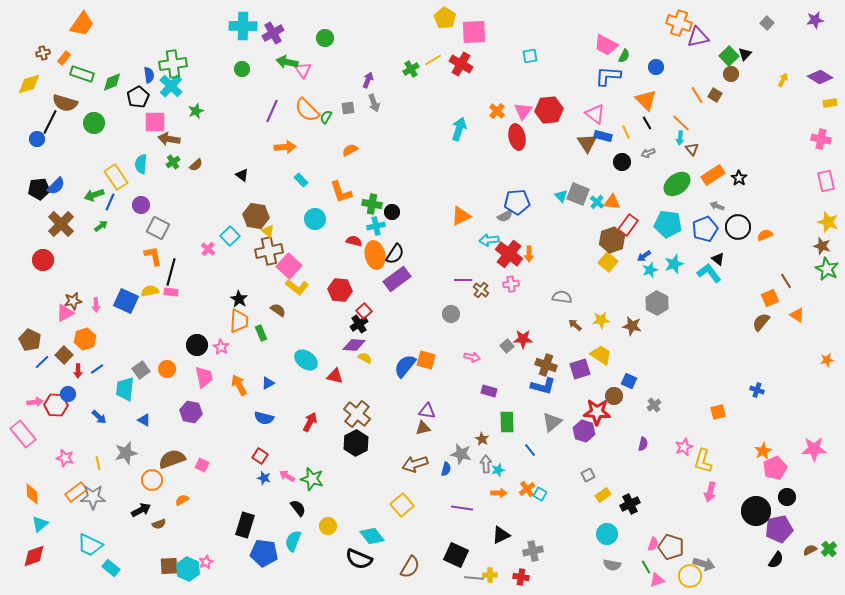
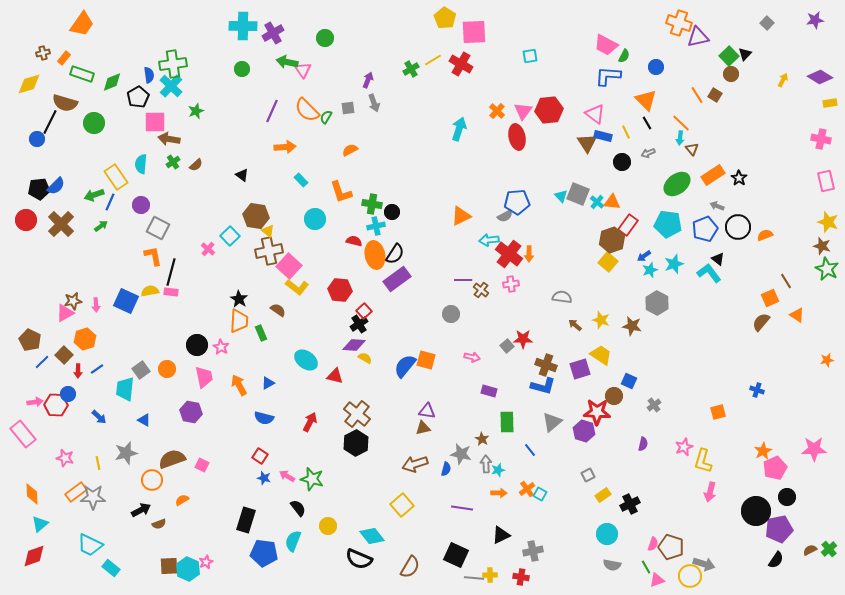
red circle at (43, 260): moved 17 px left, 40 px up
yellow star at (601, 320): rotated 24 degrees clockwise
black rectangle at (245, 525): moved 1 px right, 5 px up
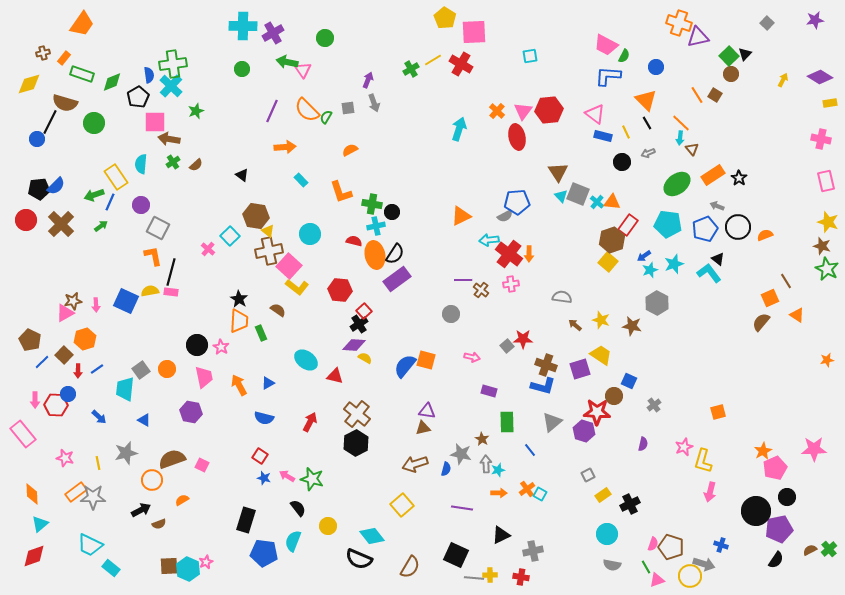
brown triangle at (587, 143): moved 29 px left, 29 px down
cyan circle at (315, 219): moved 5 px left, 15 px down
blue cross at (757, 390): moved 36 px left, 155 px down
pink arrow at (35, 402): moved 2 px up; rotated 98 degrees clockwise
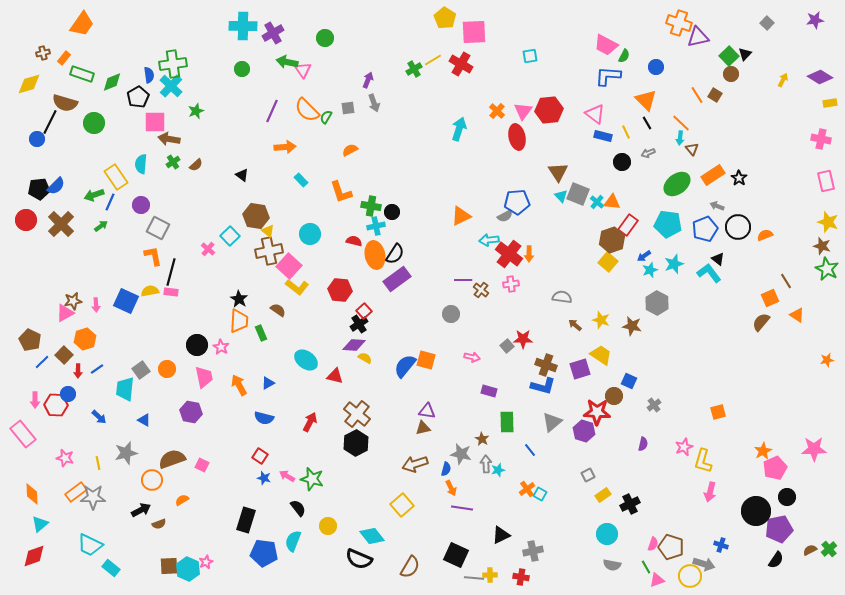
green cross at (411, 69): moved 3 px right
green cross at (372, 204): moved 1 px left, 2 px down
orange arrow at (499, 493): moved 48 px left, 5 px up; rotated 63 degrees clockwise
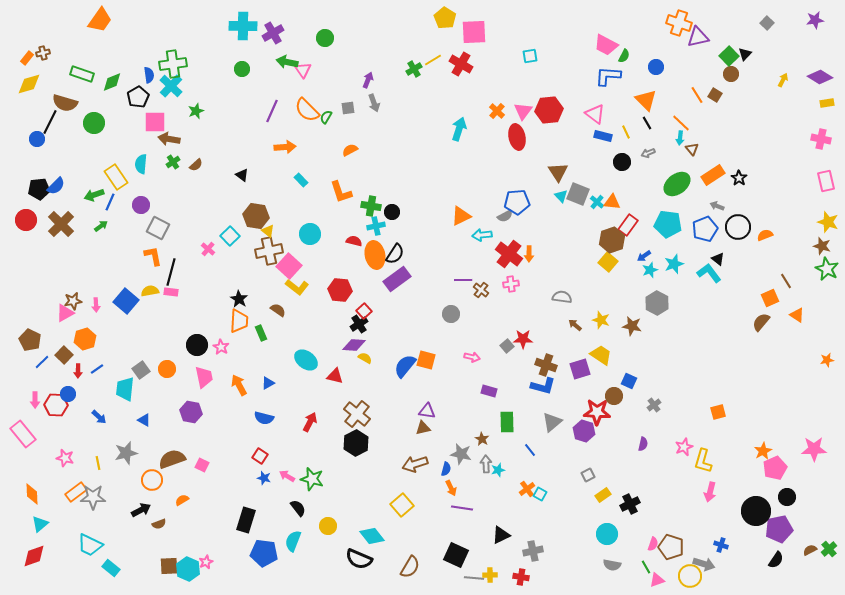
orange trapezoid at (82, 24): moved 18 px right, 4 px up
orange rectangle at (64, 58): moved 37 px left
yellow rectangle at (830, 103): moved 3 px left
cyan arrow at (489, 240): moved 7 px left, 5 px up
blue square at (126, 301): rotated 15 degrees clockwise
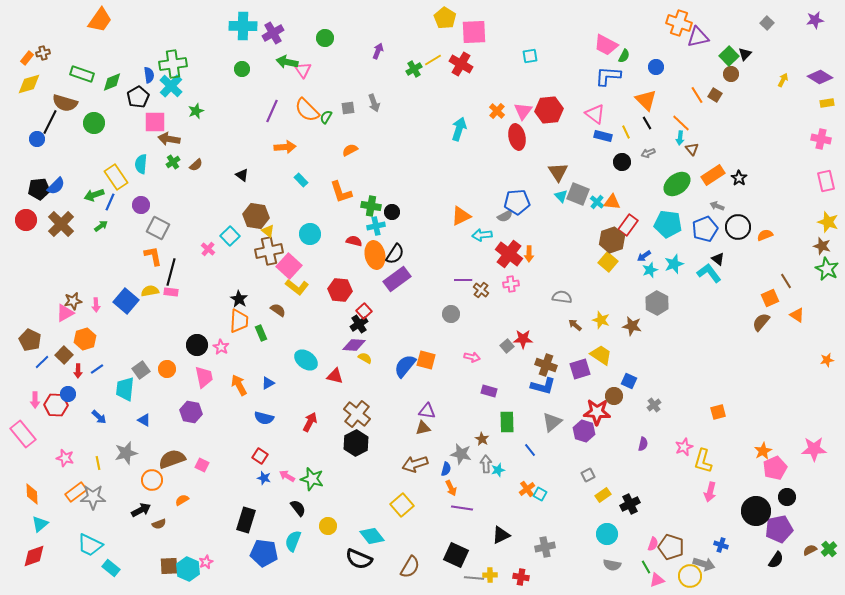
purple arrow at (368, 80): moved 10 px right, 29 px up
gray cross at (533, 551): moved 12 px right, 4 px up
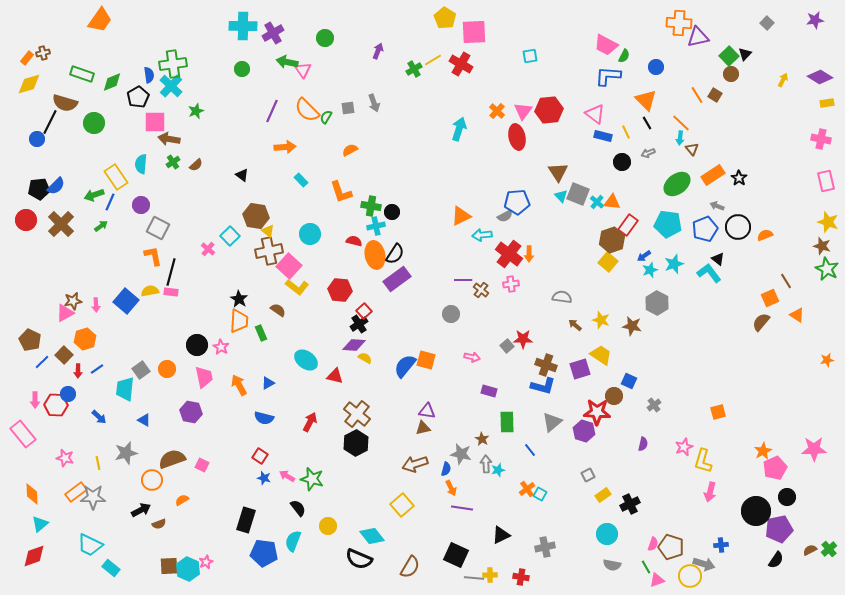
orange cross at (679, 23): rotated 15 degrees counterclockwise
blue cross at (721, 545): rotated 24 degrees counterclockwise
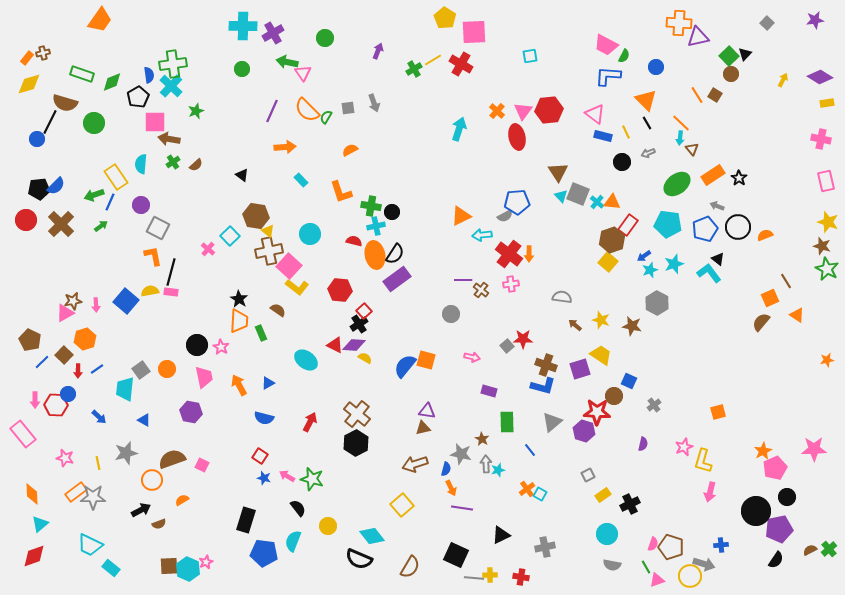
pink triangle at (303, 70): moved 3 px down
red triangle at (335, 376): moved 31 px up; rotated 12 degrees clockwise
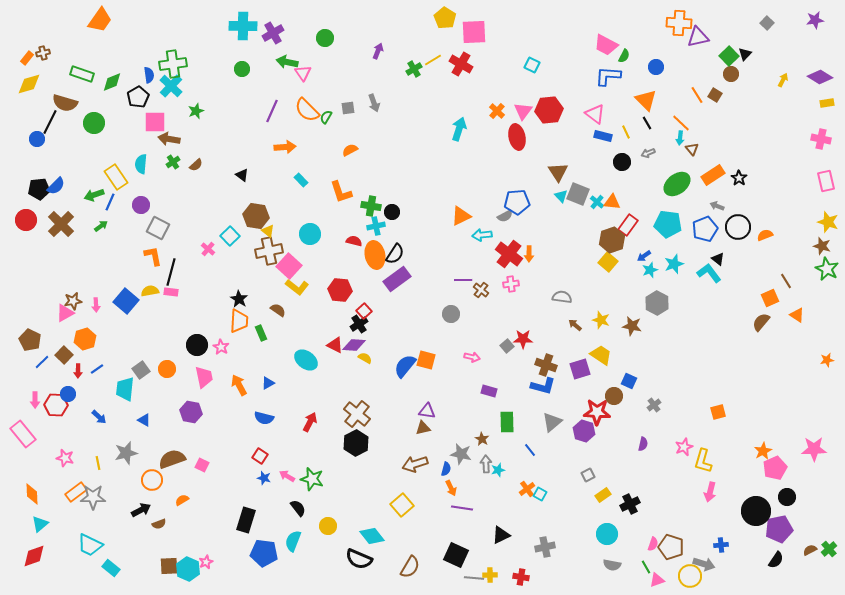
cyan square at (530, 56): moved 2 px right, 9 px down; rotated 35 degrees clockwise
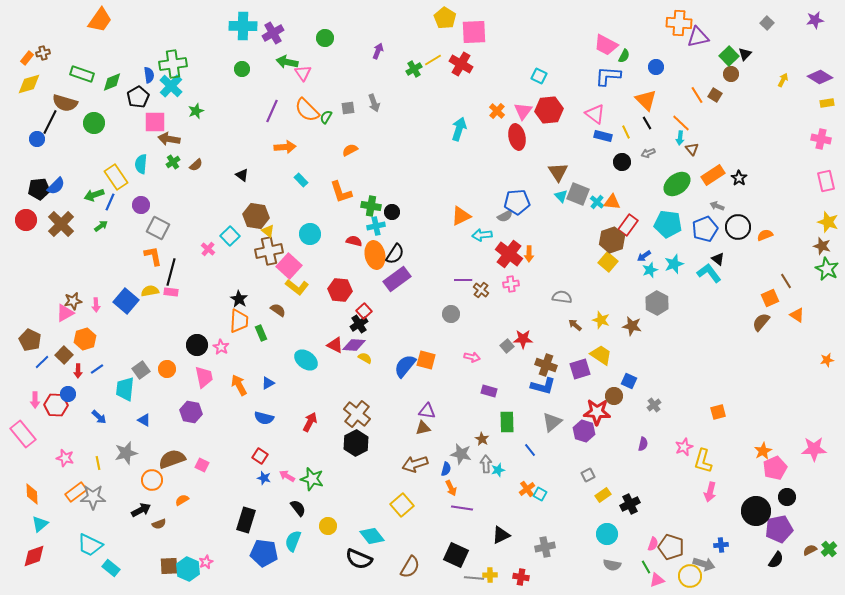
cyan square at (532, 65): moved 7 px right, 11 px down
